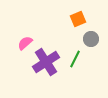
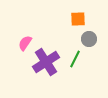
orange square: rotated 21 degrees clockwise
gray circle: moved 2 px left
pink semicircle: rotated 14 degrees counterclockwise
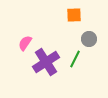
orange square: moved 4 px left, 4 px up
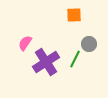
gray circle: moved 5 px down
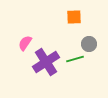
orange square: moved 2 px down
green line: rotated 48 degrees clockwise
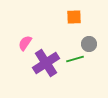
purple cross: moved 1 px down
